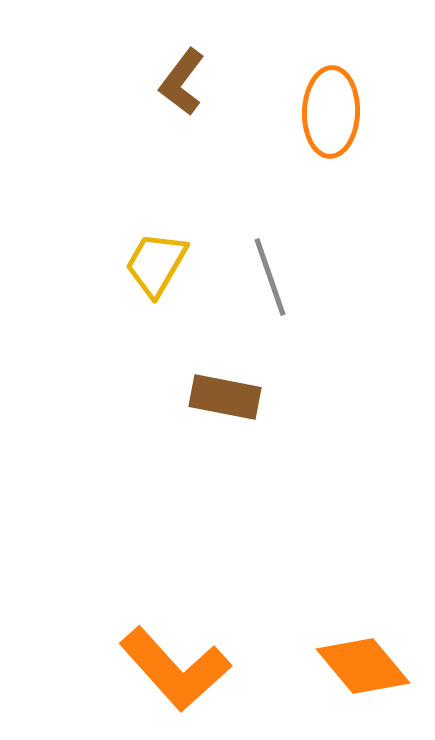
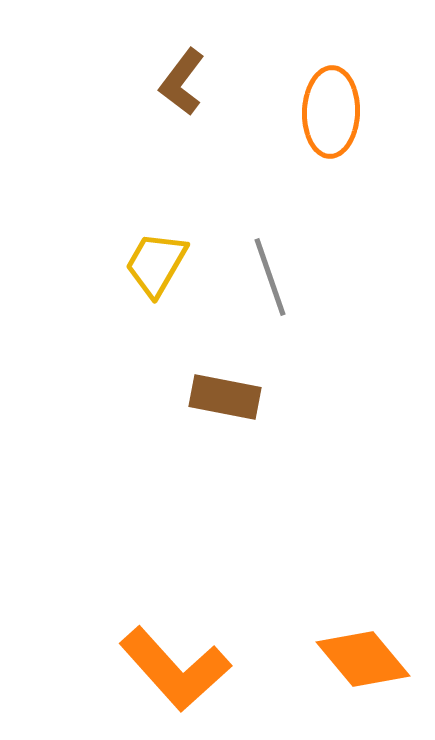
orange diamond: moved 7 px up
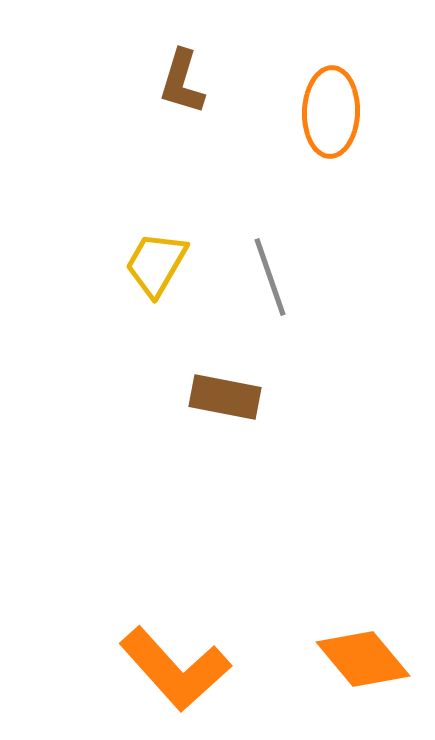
brown L-shape: rotated 20 degrees counterclockwise
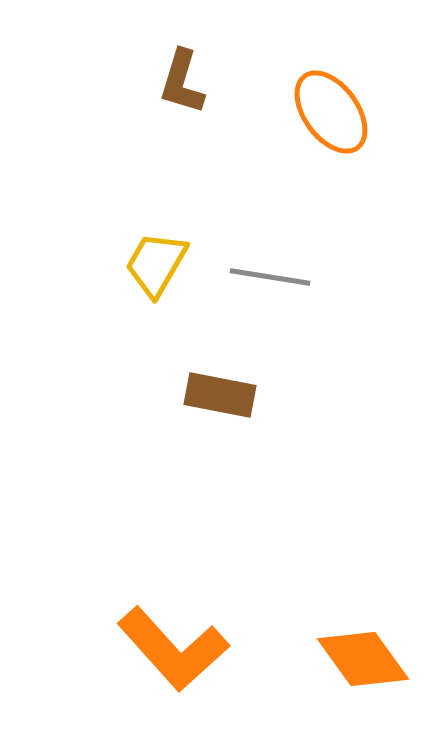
orange ellipse: rotated 38 degrees counterclockwise
gray line: rotated 62 degrees counterclockwise
brown rectangle: moved 5 px left, 2 px up
orange diamond: rotated 4 degrees clockwise
orange L-shape: moved 2 px left, 20 px up
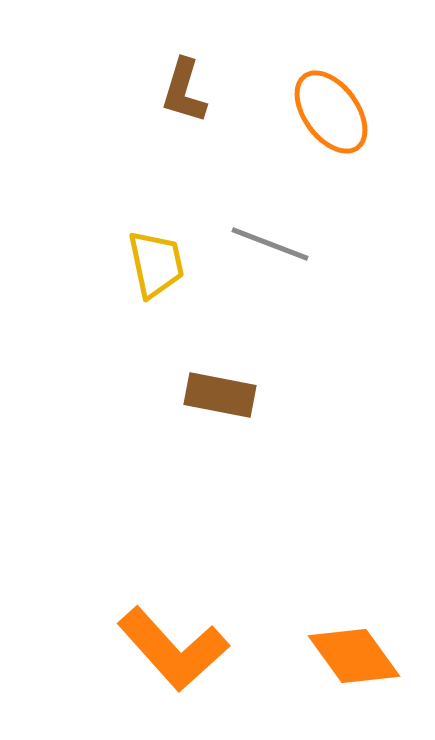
brown L-shape: moved 2 px right, 9 px down
yellow trapezoid: rotated 138 degrees clockwise
gray line: moved 33 px up; rotated 12 degrees clockwise
orange diamond: moved 9 px left, 3 px up
